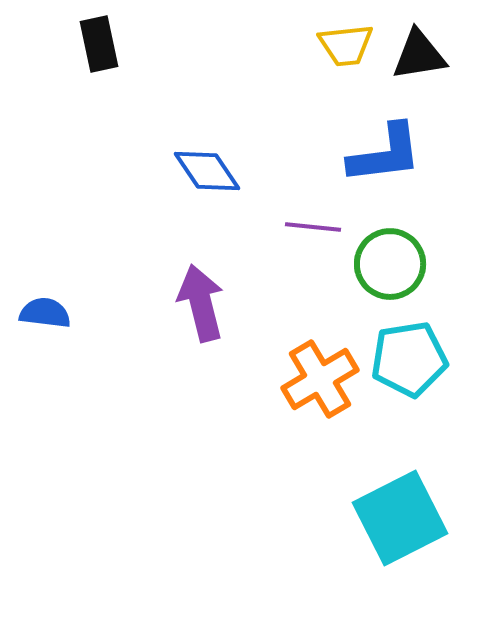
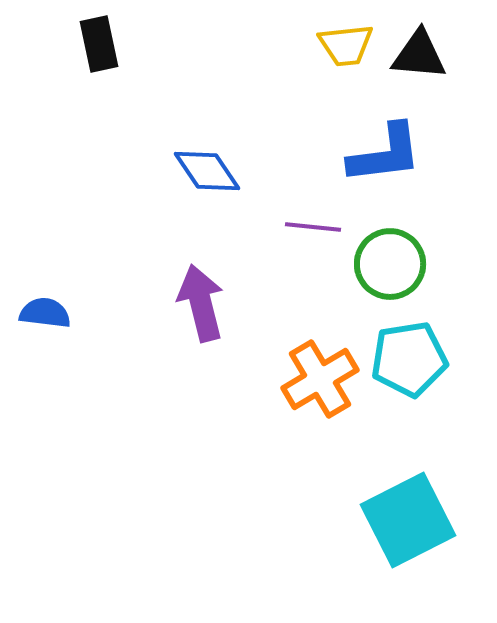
black triangle: rotated 14 degrees clockwise
cyan square: moved 8 px right, 2 px down
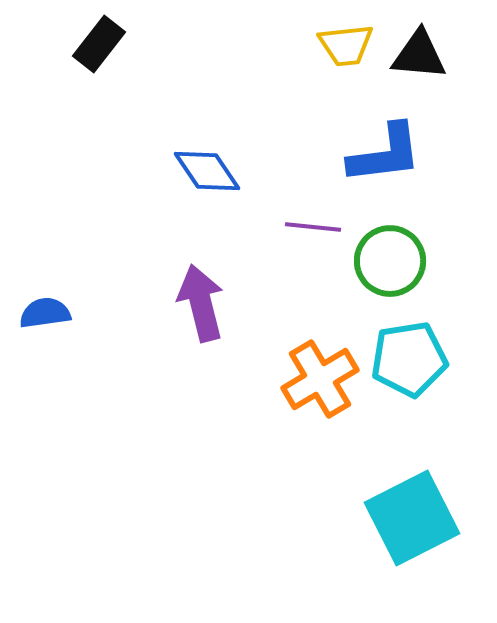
black rectangle: rotated 50 degrees clockwise
green circle: moved 3 px up
blue semicircle: rotated 15 degrees counterclockwise
cyan square: moved 4 px right, 2 px up
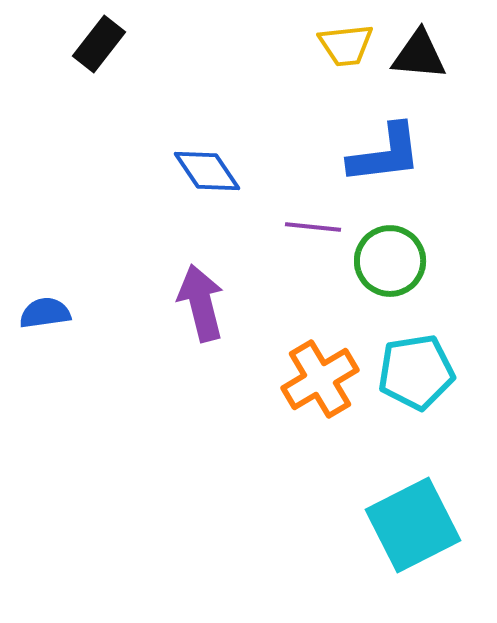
cyan pentagon: moved 7 px right, 13 px down
cyan square: moved 1 px right, 7 px down
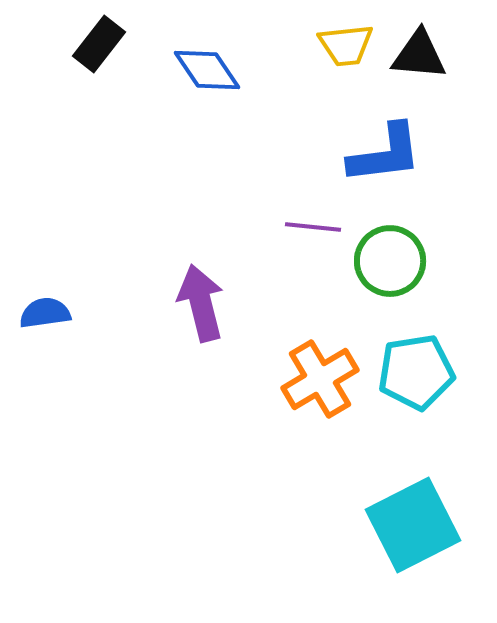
blue diamond: moved 101 px up
